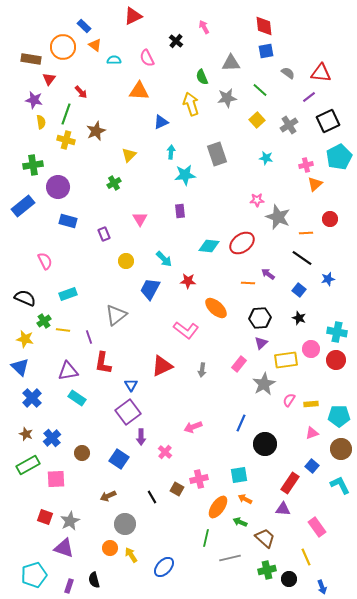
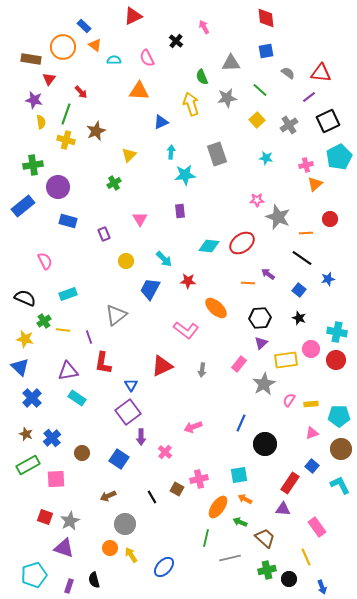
red diamond at (264, 26): moved 2 px right, 8 px up
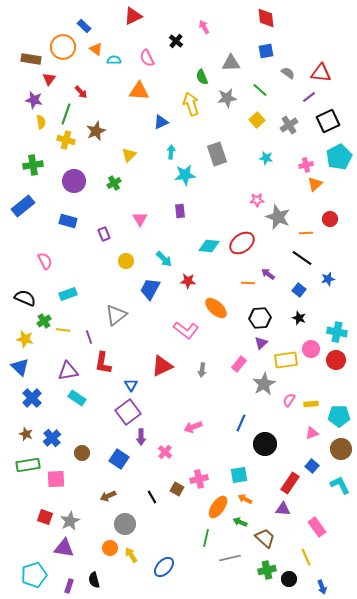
orange triangle at (95, 45): moved 1 px right, 4 px down
purple circle at (58, 187): moved 16 px right, 6 px up
green rectangle at (28, 465): rotated 20 degrees clockwise
purple triangle at (64, 548): rotated 10 degrees counterclockwise
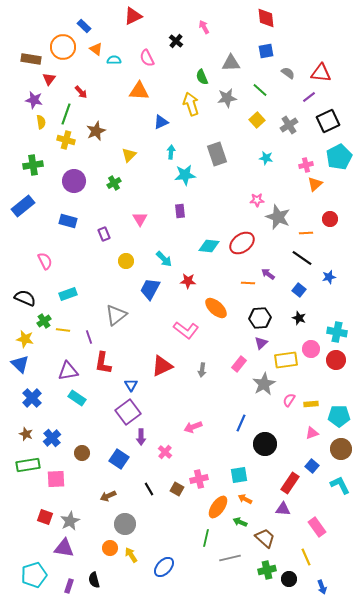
blue star at (328, 279): moved 1 px right, 2 px up
blue triangle at (20, 367): moved 3 px up
black line at (152, 497): moved 3 px left, 8 px up
